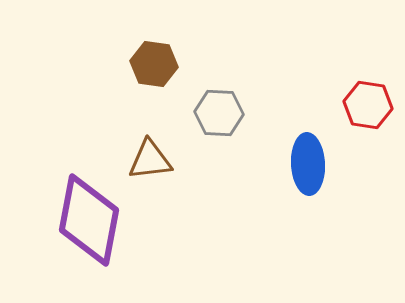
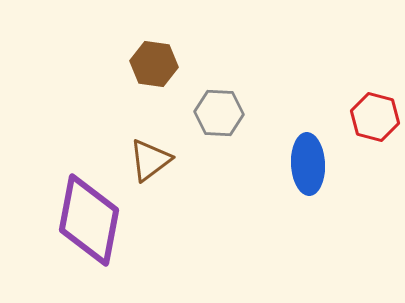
red hexagon: moved 7 px right, 12 px down; rotated 6 degrees clockwise
brown triangle: rotated 30 degrees counterclockwise
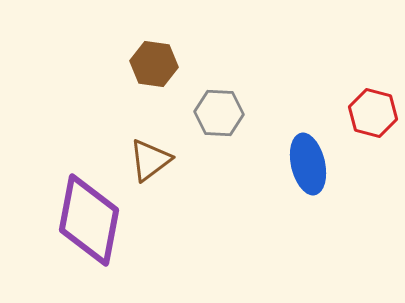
red hexagon: moved 2 px left, 4 px up
blue ellipse: rotated 10 degrees counterclockwise
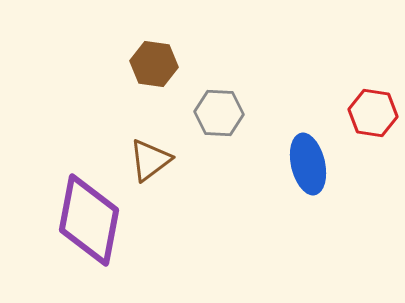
red hexagon: rotated 6 degrees counterclockwise
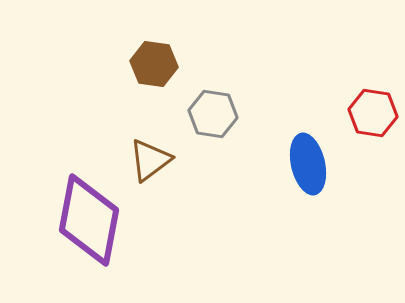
gray hexagon: moved 6 px left, 1 px down; rotated 6 degrees clockwise
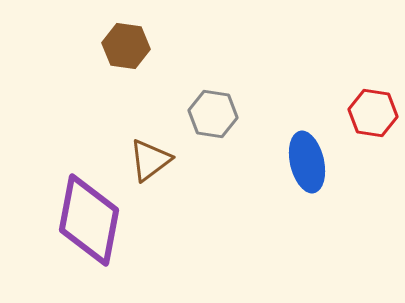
brown hexagon: moved 28 px left, 18 px up
blue ellipse: moved 1 px left, 2 px up
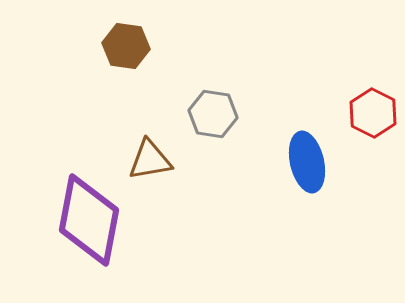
red hexagon: rotated 18 degrees clockwise
brown triangle: rotated 27 degrees clockwise
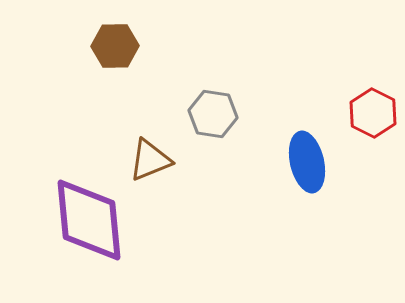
brown hexagon: moved 11 px left; rotated 9 degrees counterclockwise
brown triangle: rotated 12 degrees counterclockwise
purple diamond: rotated 16 degrees counterclockwise
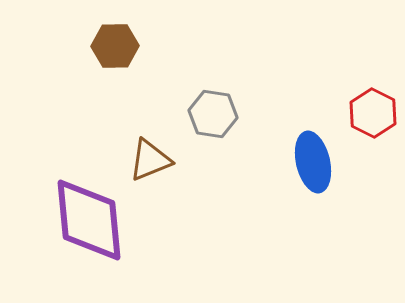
blue ellipse: moved 6 px right
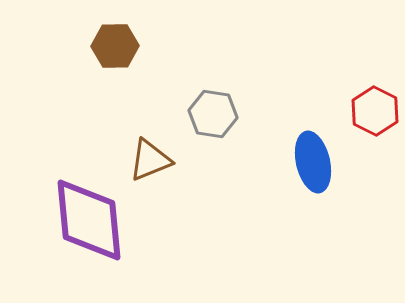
red hexagon: moved 2 px right, 2 px up
